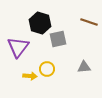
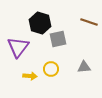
yellow circle: moved 4 px right
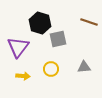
yellow arrow: moved 7 px left
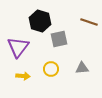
black hexagon: moved 2 px up
gray square: moved 1 px right
gray triangle: moved 2 px left, 1 px down
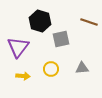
gray square: moved 2 px right
